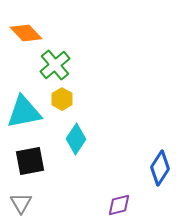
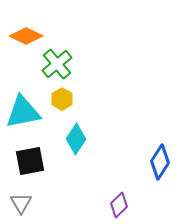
orange diamond: moved 3 px down; rotated 20 degrees counterclockwise
green cross: moved 2 px right, 1 px up
cyan triangle: moved 1 px left
blue diamond: moved 6 px up
purple diamond: rotated 30 degrees counterclockwise
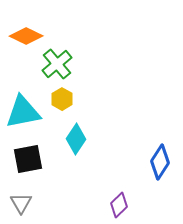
black square: moved 2 px left, 2 px up
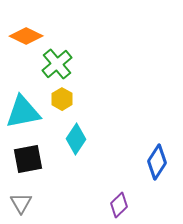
blue diamond: moved 3 px left
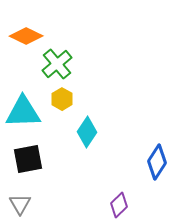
cyan triangle: rotated 9 degrees clockwise
cyan diamond: moved 11 px right, 7 px up
gray triangle: moved 1 px left, 1 px down
